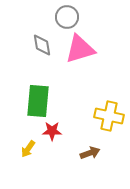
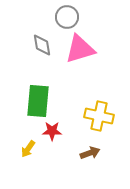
yellow cross: moved 10 px left
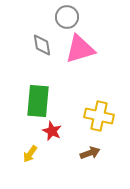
red star: rotated 24 degrees clockwise
yellow arrow: moved 2 px right, 5 px down
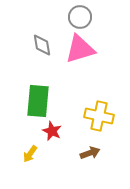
gray circle: moved 13 px right
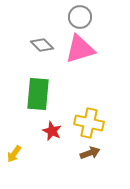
gray diamond: rotated 35 degrees counterclockwise
green rectangle: moved 7 px up
yellow cross: moved 10 px left, 7 px down
yellow arrow: moved 16 px left
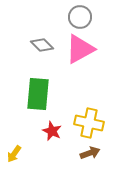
pink triangle: rotated 12 degrees counterclockwise
